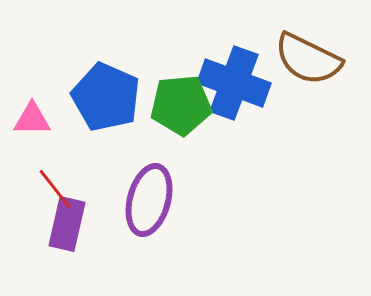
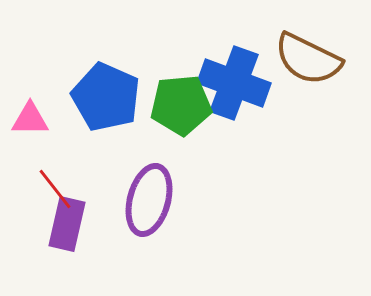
pink triangle: moved 2 px left
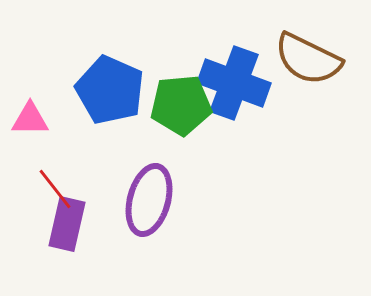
blue pentagon: moved 4 px right, 7 px up
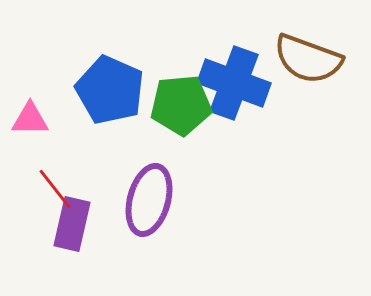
brown semicircle: rotated 6 degrees counterclockwise
purple rectangle: moved 5 px right
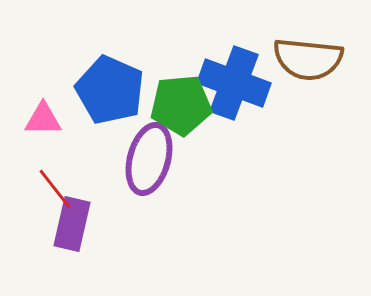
brown semicircle: rotated 14 degrees counterclockwise
pink triangle: moved 13 px right
purple ellipse: moved 41 px up
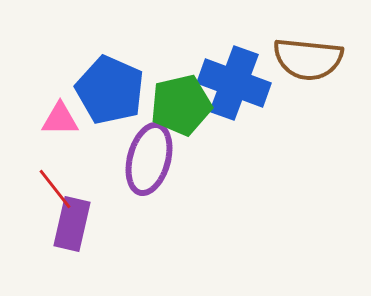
green pentagon: rotated 8 degrees counterclockwise
pink triangle: moved 17 px right
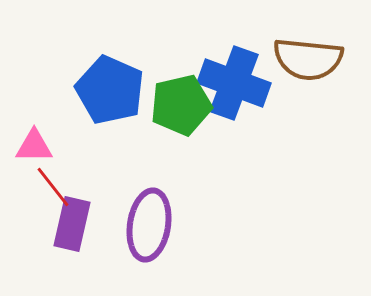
pink triangle: moved 26 px left, 27 px down
purple ellipse: moved 66 px down; rotated 6 degrees counterclockwise
red line: moved 2 px left, 2 px up
